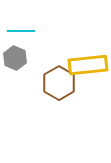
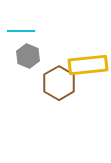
gray hexagon: moved 13 px right, 2 px up
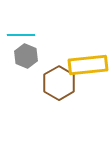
cyan line: moved 4 px down
gray hexagon: moved 2 px left
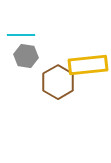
gray hexagon: rotated 15 degrees counterclockwise
brown hexagon: moved 1 px left, 1 px up
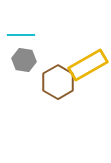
gray hexagon: moved 2 px left, 4 px down
yellow rectangle: rotated 24 degrees counterclockwise
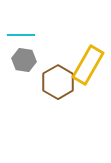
yellow rectangle: rotated 30 degrees counterclockwise
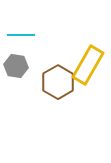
gray hexagon: moved 8 px left, 6 px down
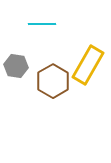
cyan line: moved 21 px right, 11 px up
brown hexagon: moved 5 px left, 1 px up
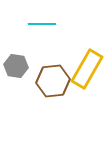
yellow rectangle: moved 1 px left, 4 px down
brown hexagon: rotated 24 degrees clockwise
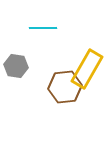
cyan line: moved 1 px right, 4 px down
brown hexagon: moved 12 px right, 6 px down
